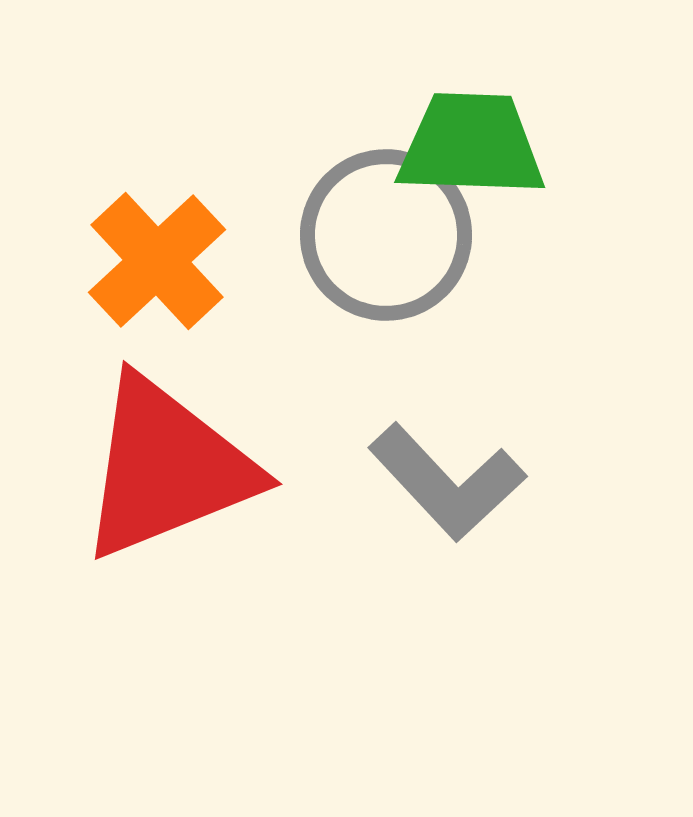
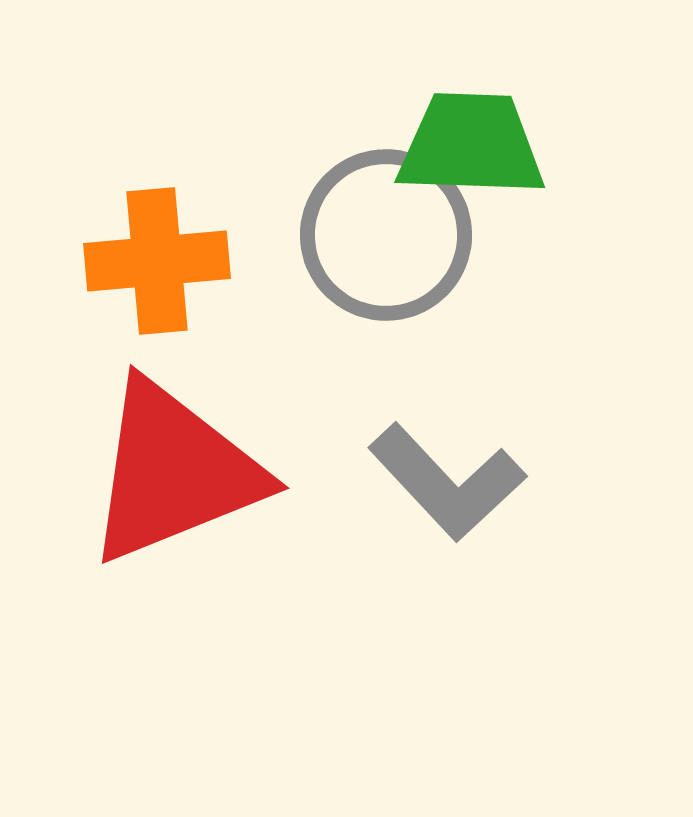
orange cross: rotated 38 degrees clockwise
red triangle: moved 7 px right, 4 px down
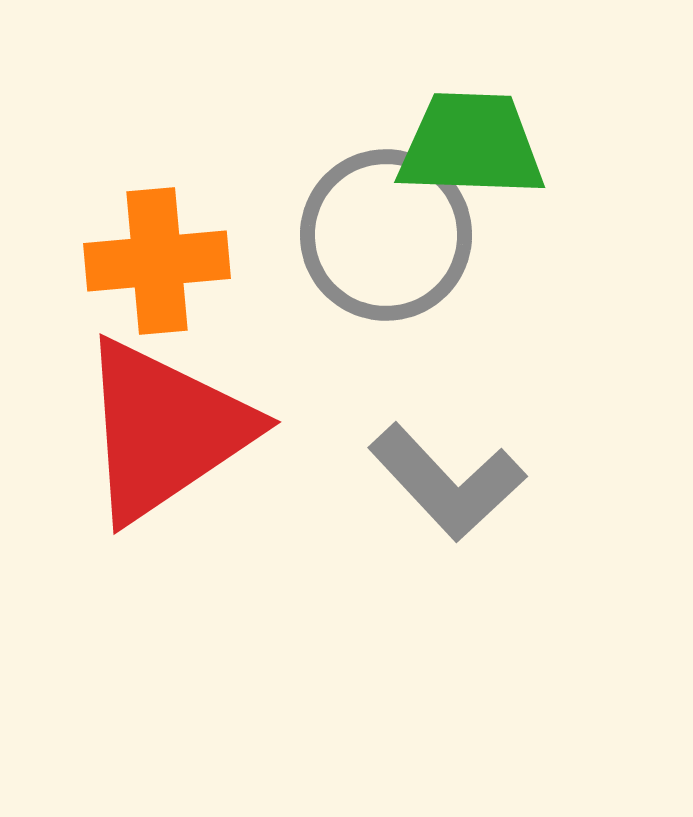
red triangle: moved 9 px left, 42 px up; rotated 12 degrees counterclockwise
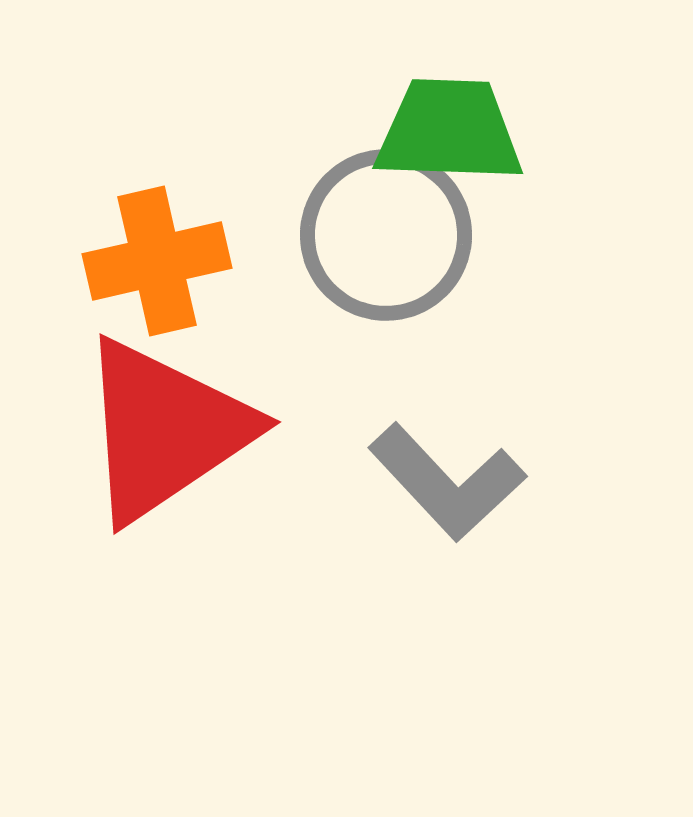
green trapezoid: moved 22 px left, 14 px up
orange cross: rotated 8 degrees counterclockwise
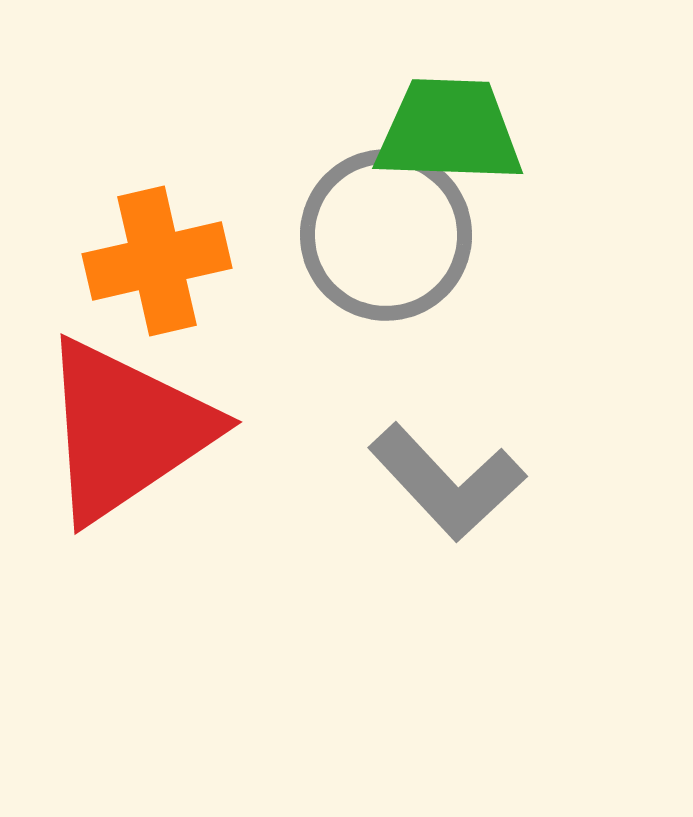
red triangle: moved 39 px left
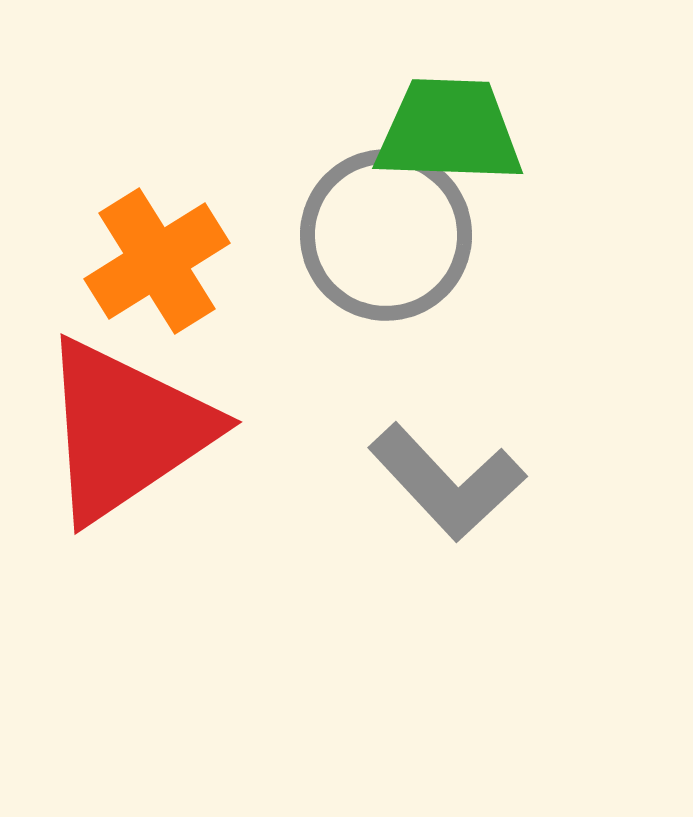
orange cross: rotated 19 degrees counterclockwise
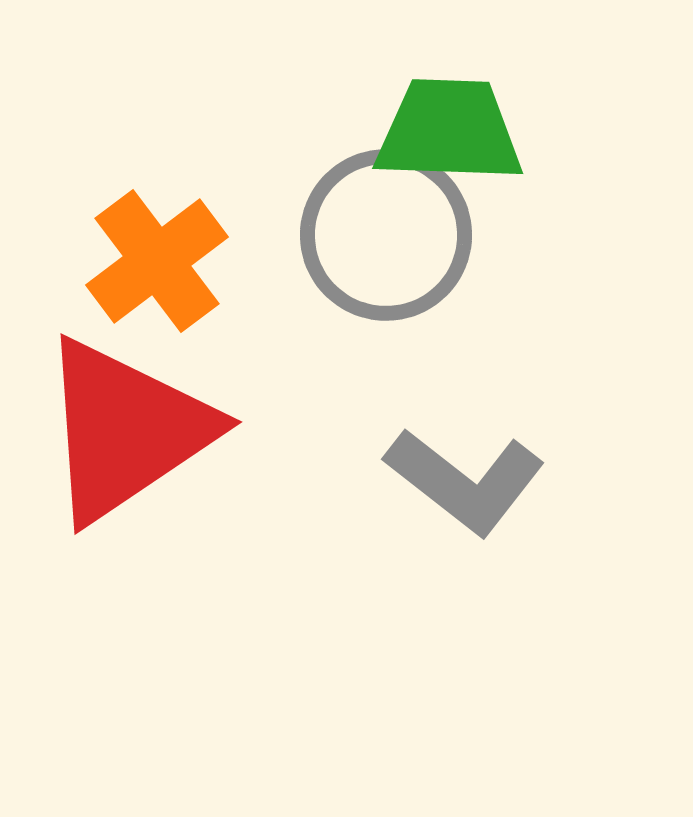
orange cross: rotated 5 degrees counterclockwise
gray L-shape: moved 18 px right, 1 px up; rotated 9 degrees counterclockwise
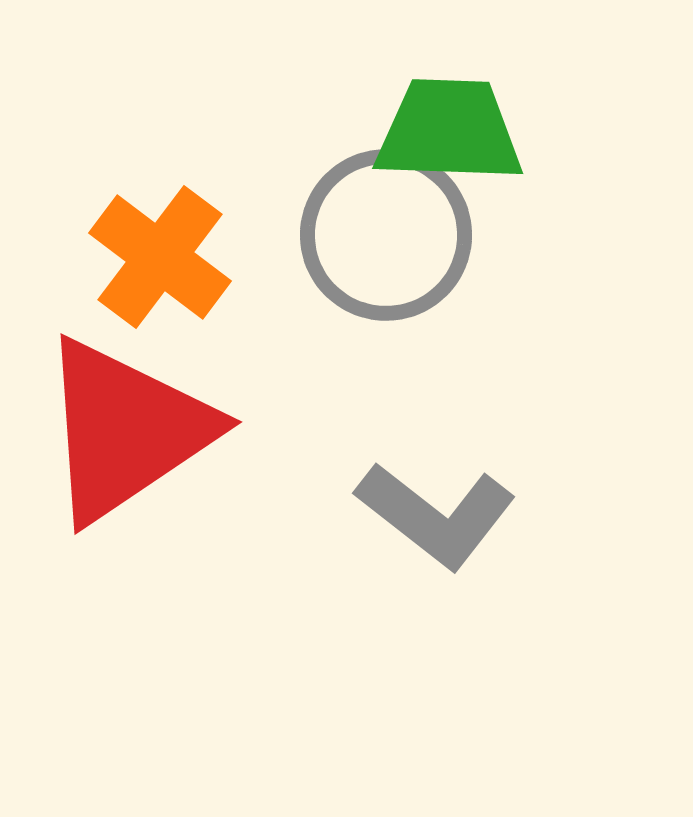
orange cross: moved 3 px right, 4 px up; rotated 16 degrees counterclockwise
gray L-shape: moved 29 px left, 34 px down
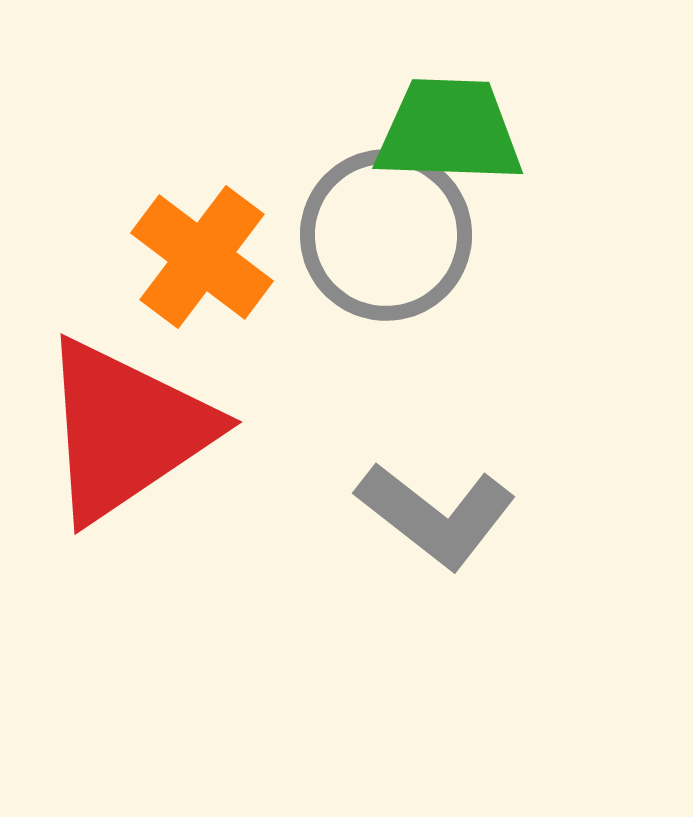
orange cross: moved 42 px right
